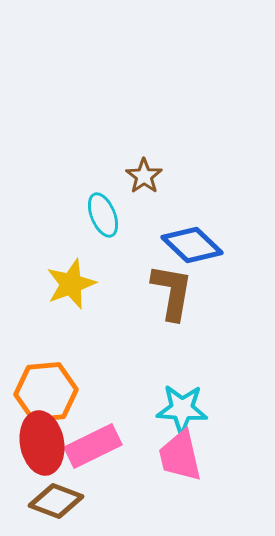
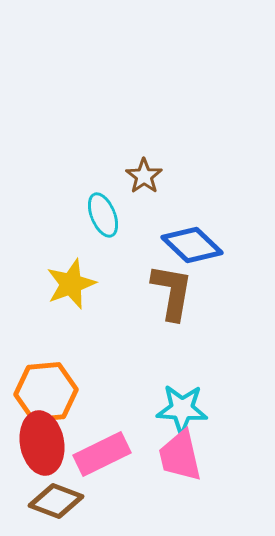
pink rectangle: moved 9 px right, 8 px down
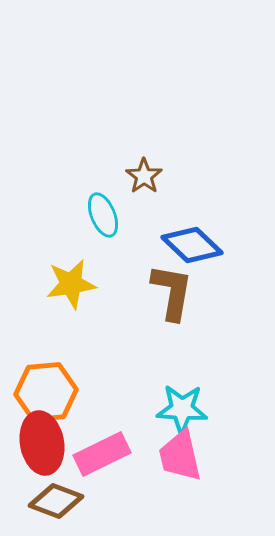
yellow star: rotated 12 degrees clockwise
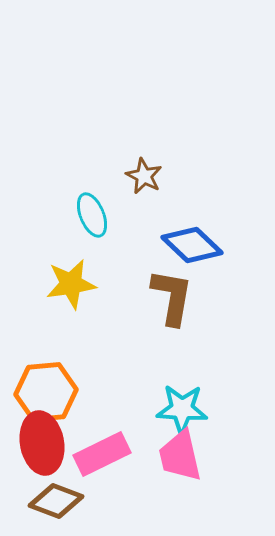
brown star: rotated 9 degrees counterclockwise
cyan ellipse: moved 11 px left
brown L-shape: moved 5 px down
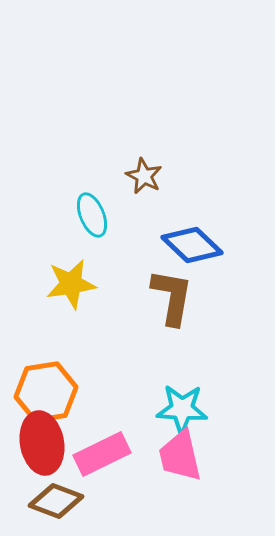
orange hexagon: rotated 4 degrees counterclockwise
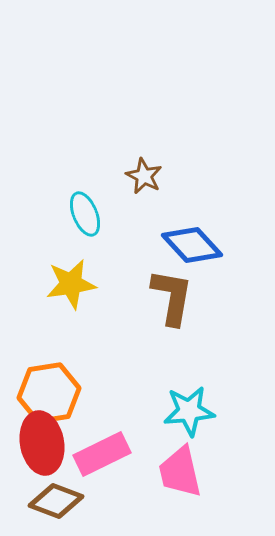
cyan ellipse: moved 7 px left, 1 px up
blue diamond: rotated 4 degrees clockwise
orange hexagon: moved 3 px right, 1 px down
cyan star: moved 7 px right, 2 px down; rotated 9 degrees counterclockwise
pink trapezoid: moved 16 px down
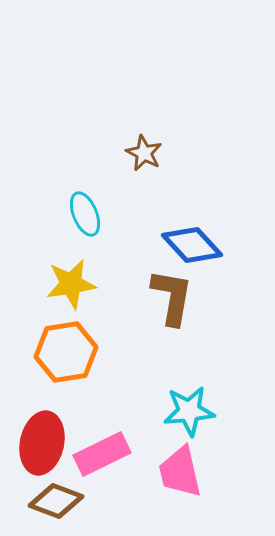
brown star: moved 23 px up
orange hexagon: moved 17 px right, 41 px up
red ellipse: rotated 22 degrees clockwise
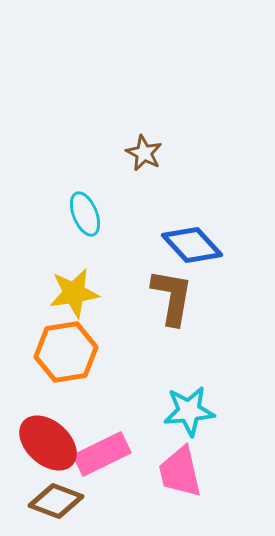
yellow star: moved 3 px right, 9 px down
red ellipse: moved 6 px right; rotated 60 degrees counterclockwise
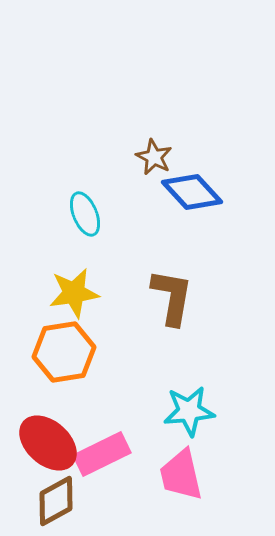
brown star: moved 10 px right, 4 px down
blue diamond: moved 53 px up
orange hexagon: moved 2 px left
pink trapezoid: moved 1 px right, 3 px down
brown diamond: rotated 50 degrees counterclockwise
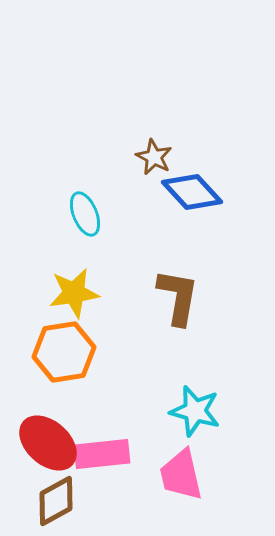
brown L-shape: moved 6 px right
cyan star: moved 6 px right; rotated 21 degrees clockwise
pink rectangle: rotated 20 degrees clockwise
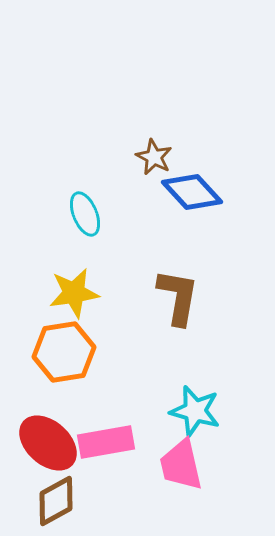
pink rectangle: moved 4 px right, 12 px up; rotated 4 degrees counterclockwise
pink trapezoid: moved 10 px up
